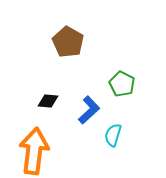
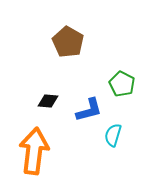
blue L-shape: rotated 28 degrees clockwise
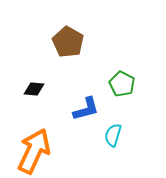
black diamond: moved 14 px left, 12 px up
blue L-shape: moved 3 px left, 1 px up
orange arrow: rotated 18 degrees clockwise
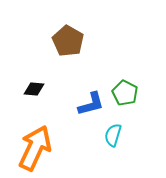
brown pentagon: moved 1 px up
green pentagon: moved 3 px right, 9 px down
blue L-shape: moved 5 px right, 5 px up
orange arrow: moved 1 px right, 3 px up
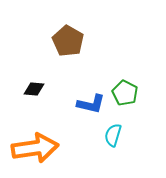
blue L-shape: rotated 28 degrees clockwise
orange arrow: rotated 57 degrees clockwise
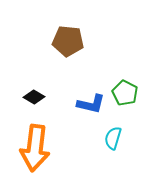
brown pentagon: rotated 24 degrees counterclockwise
black diamond: moved 8 px down; rotated 25 degrees clockwise
cyan semicircle: moved 3 px down
orange arrow: rotated 105 degrees clockwise
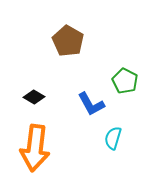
brown pentagon: rotated 24 degrees clockwise
green pentagon: moved 12 px up
blue L-shape: rotated 48 degrees clockwise
